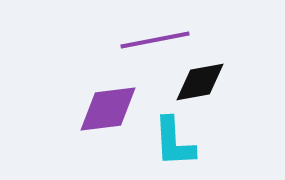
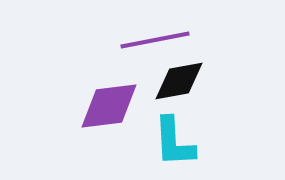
black diamond: moved 21 px left, 1 px up
purple diamond: moved 1 px right, 3 px up
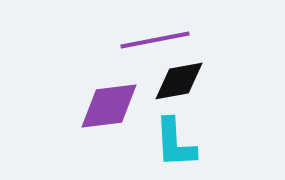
cyan L-shape: moved 1 px right, 1 px down
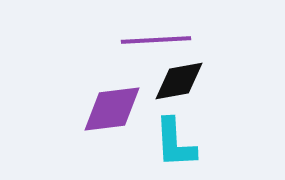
purple line: moved 1 px right; rotated 8 degrees clockwise
purple diamond: moved 3 px right, 3 px down
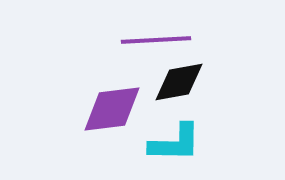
black diamond: moved 1 px down
cyan L-shape: rotated 86 degrees counterclockwise
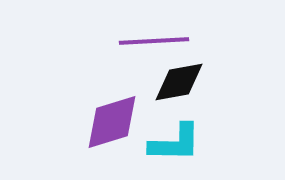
purple line: moved 2 px left, 1 px down
purple diamond: moved 13 px down; rotated 10 degrees counterclockwise
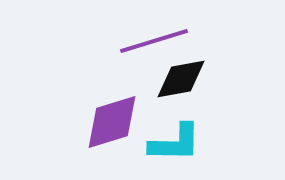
purple line: rotated 14 degrees counterclockwise
black diamond: moved 2 px right, 3 px up
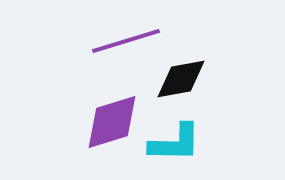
purple line: moved 28 px left
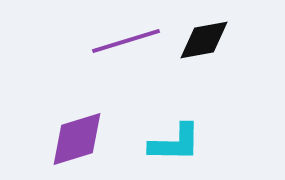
black diamond: moved 23 px right, 39 px up
purple diamond: moved 35 px left, 17 px down
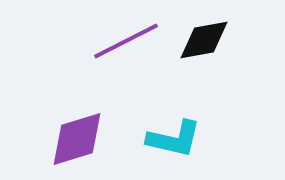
purple line: rotated 10 degrees counterclockwise
cyan L-shape: moved 1 px left, 4 px up; rotated 12 degrees clockwise
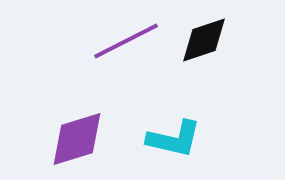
black diamond: rotated 8 degrees counterclockwise
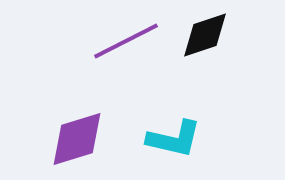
black diamond: moved 1 px right, 5 px up
